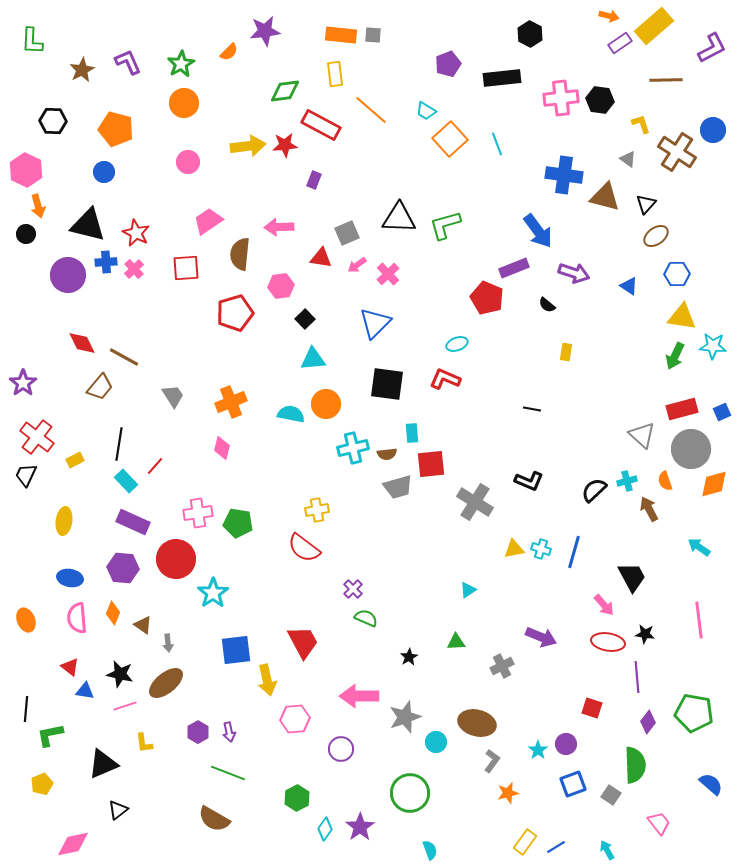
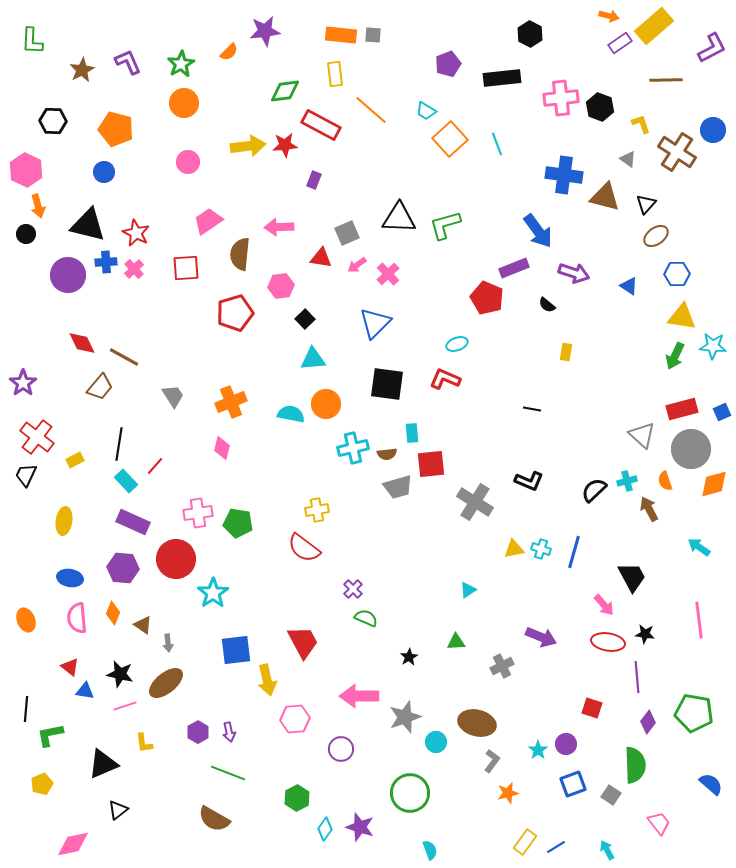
black hexagon at (600, 100): moved 7 px down; rotated 12 degrees clockwise
purple star at (360, 827): rotated 20 degrees counterclockwise
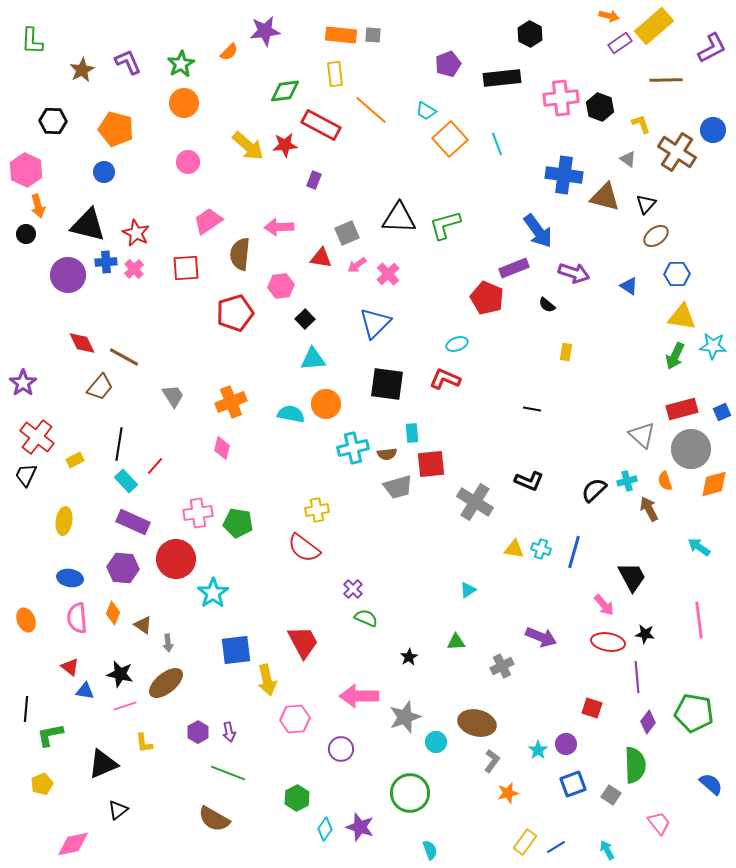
yellow arrow at (248, 146): rotated 48 degrees clockwise
yellow triangle at (514, 549): rotated 20 degrees clockwise
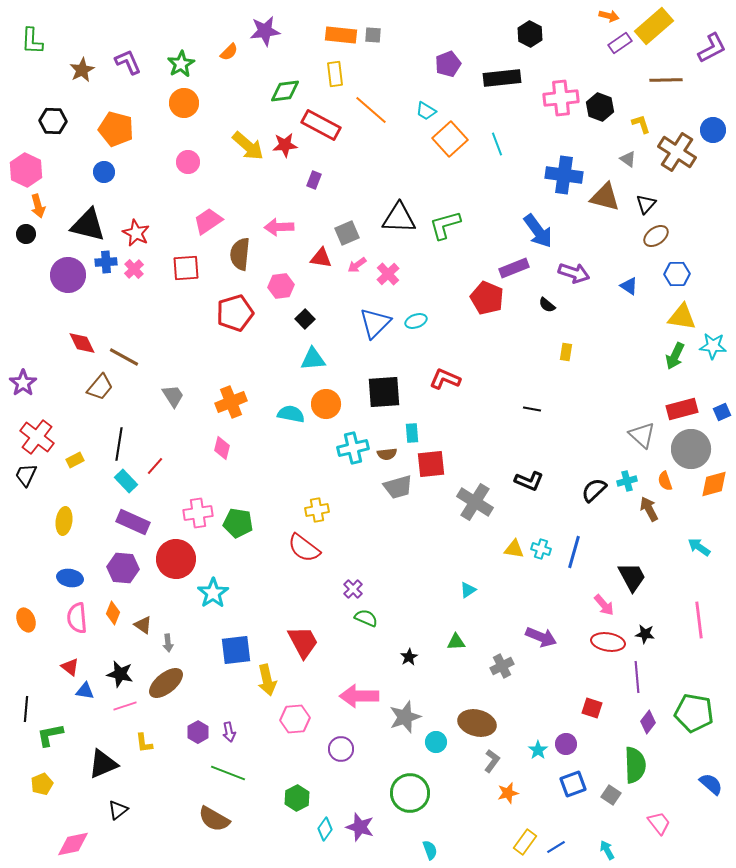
cyan ellipse at (457, 344): moved 41 px left, 23 px up
black square at (387, 384): moved 3 px left, 8 px down; rotated 12 degrees counterclockwise
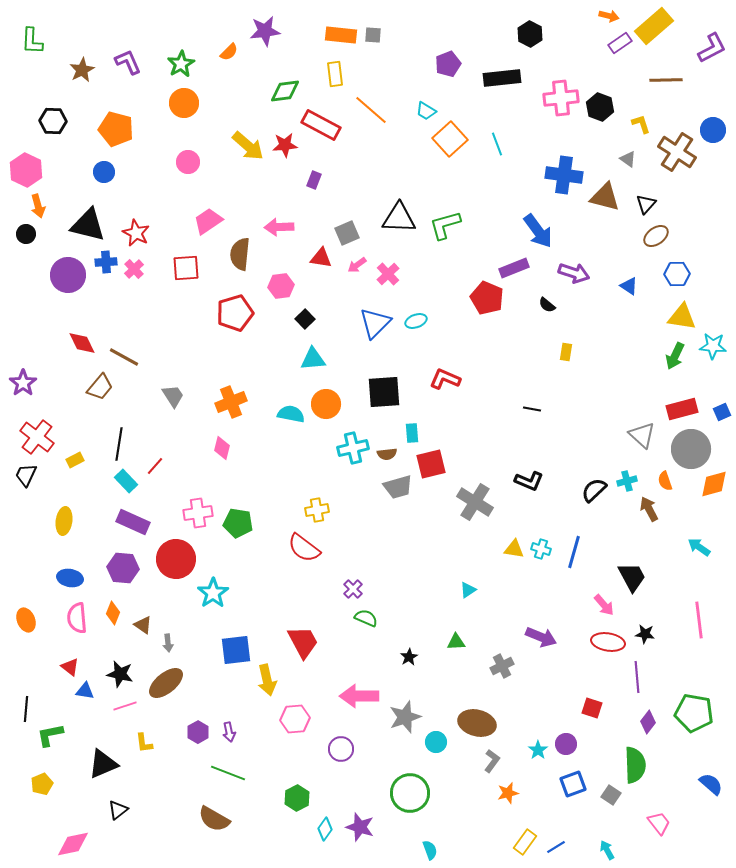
red square at (431, 464): rotated 8 degrees counterclockwise
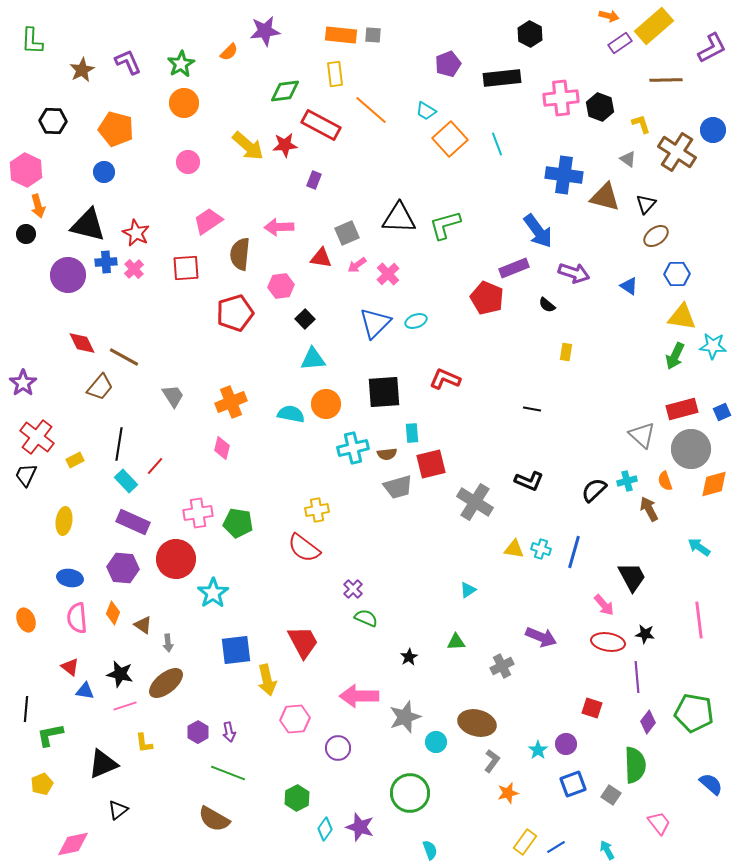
purple circle at (341, 749): moved 3 px left, 1 px up
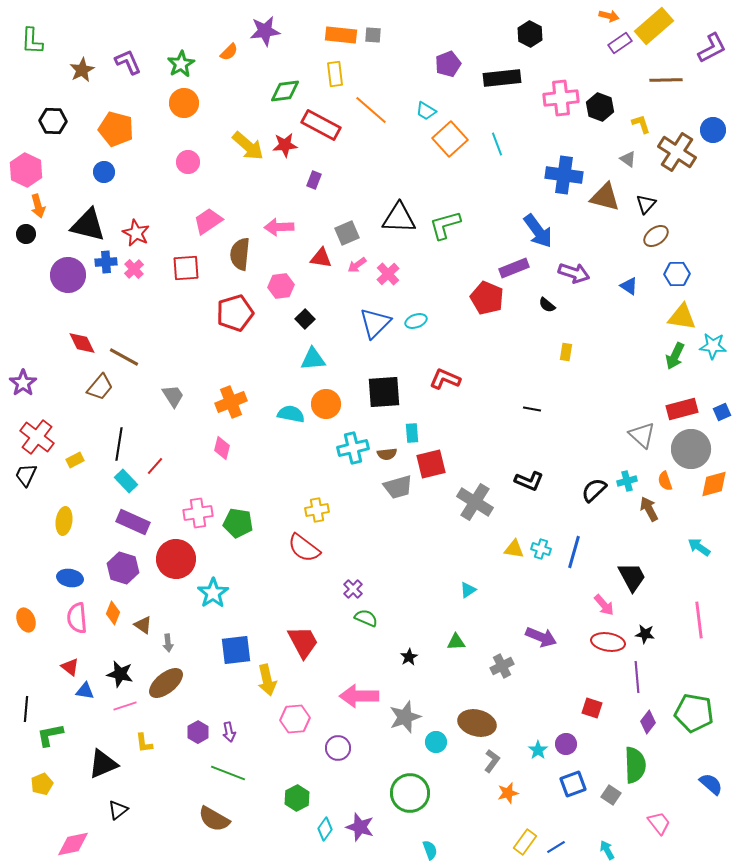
purple hexagon at (123, 568): rotated 12 degrees clockwise
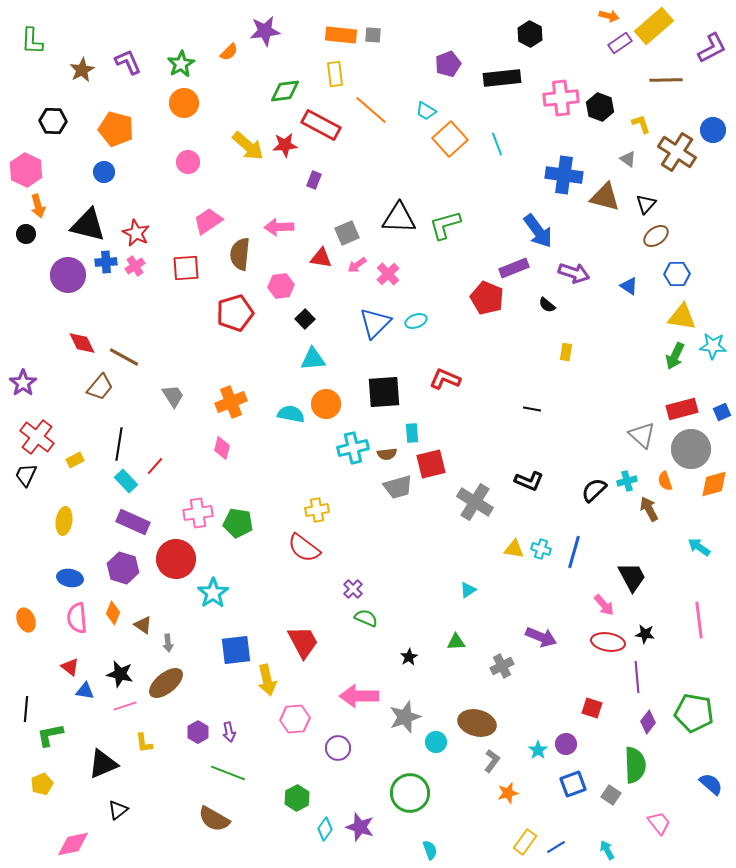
pink cross at (134, 269): moved 1 px right, 3 px up; rotated 12 degrees clockwise
